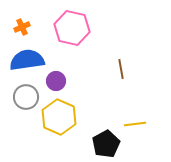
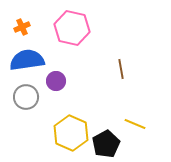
yellow hexagon: moved 12 px right, 16 px down
yellow line: rotated 30 degrees clockwise
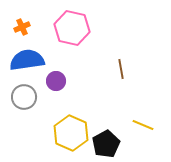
gray circle: moved 2 px left
yellow line: moved 8 px right, 1 px down
